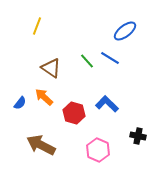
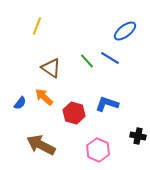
blue L-shape: rotated 25 degrees counterclockwise
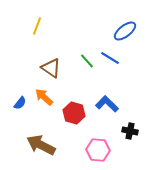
blue L-shape: rotated 25 degrees clockwise
black cross: moved 8 px left, 5 px up
pink hexagon: rotated 20 degrees counterclockwise
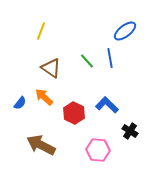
yellow line: moved 4 px right, 5 px down
blue line: rotated 48 degrees clockwise
blue L-shape: moved 1 px down
red hexagon: rotated 10 degrees clockwise
black cross: rotated 21 degrees clockwise
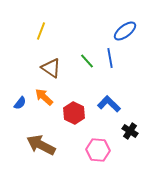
blue L-shape: moved 2 px right, 1 px up
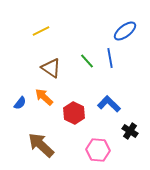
yellow line: rotated 42 degrees clockwise
brown arrow: rotated 16 degrees clockwise
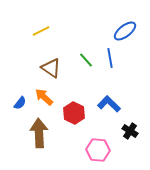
green line: moved 1 px left, 1 px up
brown arrow: moved 2 px left, 12 px up; rotated 44 degrees clockwise
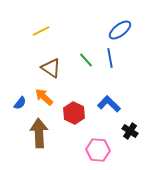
blue ellipse: moved 5 px left, 1 px up
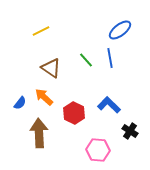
blue L-shape: moved 1 px down
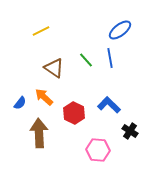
brown triangle: moved 3 px right
